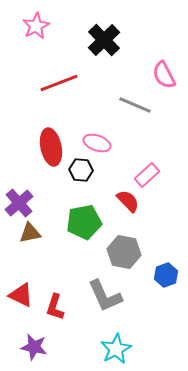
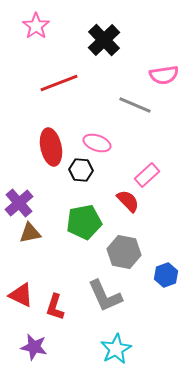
pink star: rotated 8 degrees counterclockwise
pink semicircle: rotated 72 degrees counterclockwise
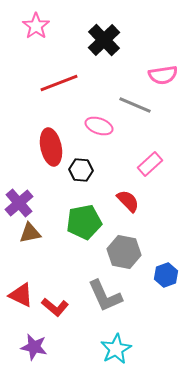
pink semicircle: moved 1 px left
pink ellipse: moved 2 px right, 17 px up
pink rectangle: moved 3 px right, 11 px up
red L-shape: rotated 68 degrees counterclockwise
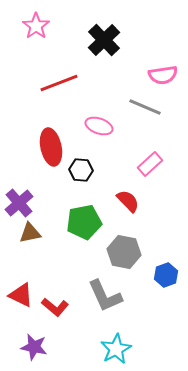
gray line: moved 10 px right, 2 px down
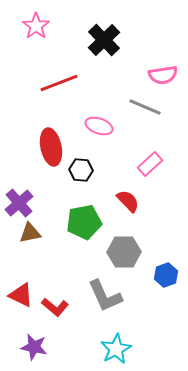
gray hexagon: rotated 12 degrees counterclockwise
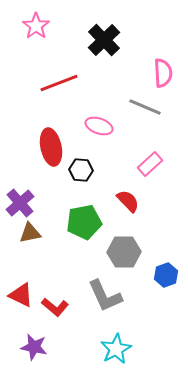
pink semicircle: moved 2 px up; rotated 84 degrees counterclockwise
purple cross: moved 1 px right
